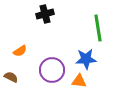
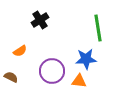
black cross: moved 5 px left, 6 px down; rotated 18 degrees counterclockwise
purple circle: moved 1 px down
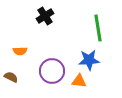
black cross: moved 5 px right, 4 px up
orange semicircle: rotated 32 degrees clockwise
blue star: moved 3 px right, 1 px down
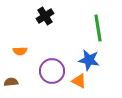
blue star: rotated 15 degrees clockwise
brown semicircle: moved 5 px down; rotated 32 degrees counterclockwise
orange triangle: rotated 21 degrees clockwise
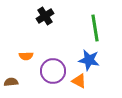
green line: moved 3 px left
orange semicircle: moved 6 px right, 5 px down
purple circle: moved 1 px right
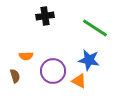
black cross: rotated 24 degrees clockwise
green line: rotated 48 degrees counterclockwise
brown semicircle: moved 4 px right, 6 px up; rotated 80 degrees clockwise
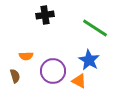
black cross: moved 1 px up
blue star: rotated 20 degrees clockwise
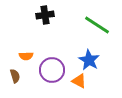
green line: moved 2 px right, 3 px up
purple circle: moved 1 px left, 1 px up
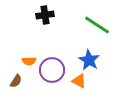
orange semicircle: moved 3 px right, 5 px down
brown semicircle: moved 1 px right, 5 px down; rotated 48 degrees clockwise
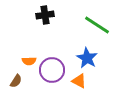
blue star: moved 2 px left, 2 px up
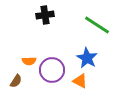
orange triangle: moved 1 px right
